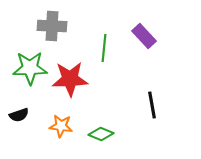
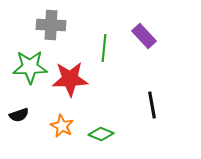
gray cross: moved 1 px left, 1 px up
green star: moved 1 px up
orange star: moved 1 px right; rotated 20 degrees clockwise
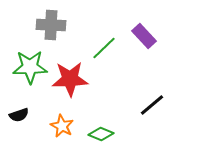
green line: rotated 40 degrees clockwise
black line: rotated 60 degrees clockwise
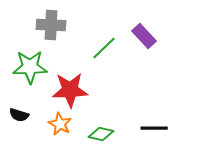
red star: moved 11 px down
black line: moved 2 px right, 23 px down; rotated 40 degrees clockwise
black semicircle: rotated 36 degrees clockwise
orange star: moved 2 px left, 2 px up
green diamond: rotated 10 degrees counterclockwise
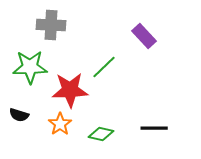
green line: moved 19 px down
orange star: rotated 10 degrees clockwise
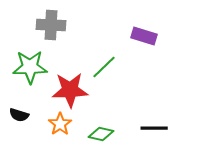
purple rectangle: rotated 30 degrees counterclockwise
